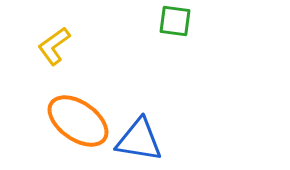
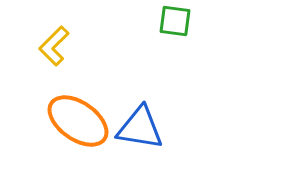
yellow L-shape: rotated 9 degrees counterclockwise
blue triangle: moved 1 px right, 12 px up
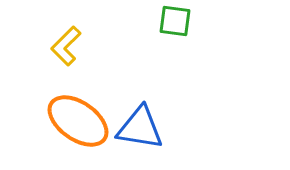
yellow L-shape: moved 12 px right
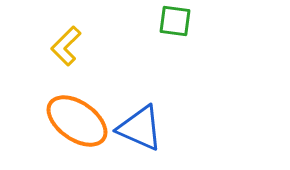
orange ellipse: moved 1 px left
blue triangle: rotated 15 degrees clockwise
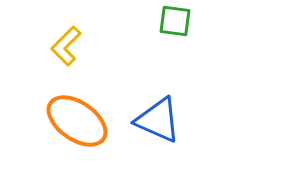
blue triangle: moved 18 px right, 8 px up
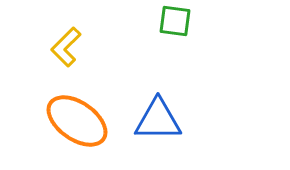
yellow L-shape: moved 1 px down
blue triangle: rotated 24 degrees counterclockwise
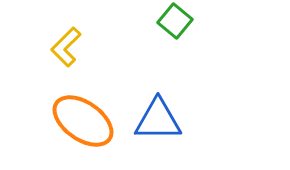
green square: rotated 32 degrees clockwise
orange ellipse: moved 6 px right
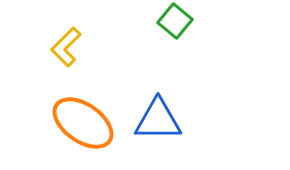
orange ellipse: moved 2 px down
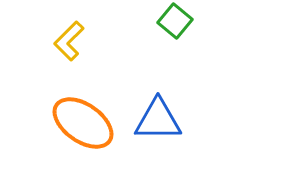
yellow L-shape: moved 3 px right, 6 px up
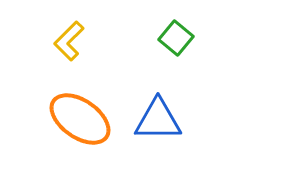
green square: moved 1 px right, 17 px down
orange ellipse: moved 3 px left, 4 px up
